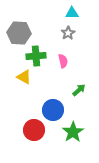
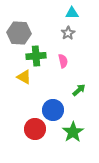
red circle: moved 1 px right, 1 px up
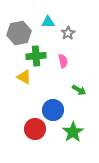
cyan triangle: moved 24 px left, 9 px down
gray hexagon: rotated 15 degrees counterclockwise
green arrow: rotated 72 degrees clockwise
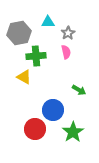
pink semicircle: moved 3 px right, 9 px up
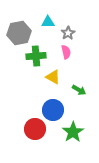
yellow triangle: moved 29 px right
